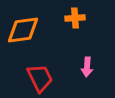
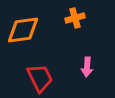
orange cross: rotated 12 degrees counterclockwise
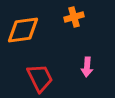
orange cross: moved 1 px left, 1 px up
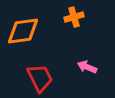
orange diamond: moved 1 px down
pink arrow: rotated 108 degrees clockwise
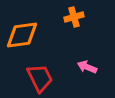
orange diamond: moved 1 px left, 4 px down
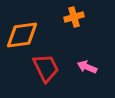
red trapezoid: moved 6 px right, 10 px up
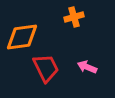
orange diamond: moved 2 px down
